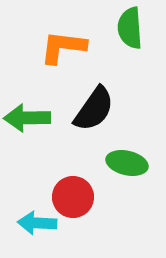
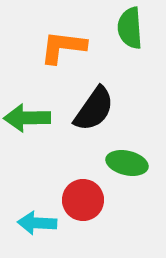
red circle: moved 10 px right, 3 px down
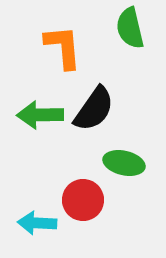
green semicircle: rotated 9 degrees counterclockwise
orange L-shape: rotated 78 degrees clockwise
green arrow: moved 13 px right, 3 px up
green ellipse: moved 3 px left
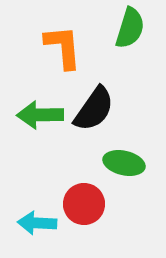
green semicircle: rotated 150 degrees counterclockwise
red circle: moved 1 px right, 4 px down
